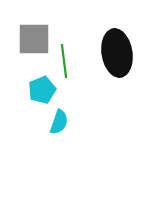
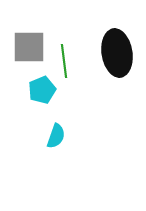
gray square: moved 5 px left, 8 px down
cyan semicircle: moved 3 px left, 14 px down
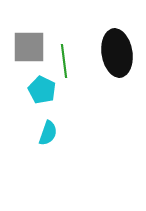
cyan pentagon: rotated 24 degrees counterclockwise
cyan semicircle: moved 8 px left, 3 px up
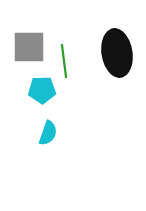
cyan pentagon: rotated 28 degrees counterclockwise
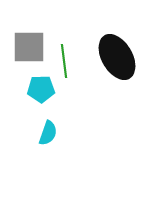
black ellipse: moved 4 px down; rotated 21 degrees counterclockwise
cyan pentagon: moved 1 px left, 1 px up
